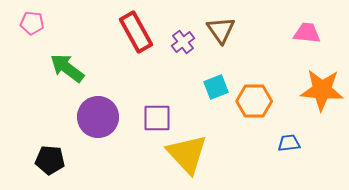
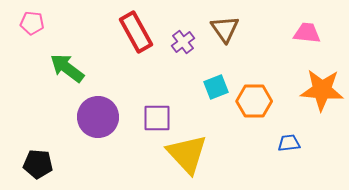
brown triangle: moved 4 px right, 1 px up
black pentagon: moved 12 px left, 4 px down
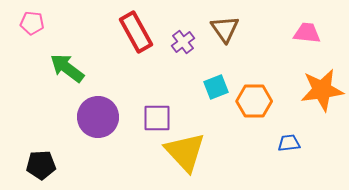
orange star: rotated 12 degrees counterclockwise
yellow triangle: moved 2 px left, 2 px up
black pentagon: moved 3 px right, 1 px down; rotated 8 degrees counterclockwise
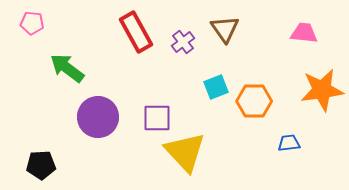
pink trapezoid: moved 3 px left
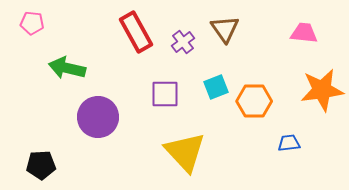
green arrow: rotated 24 degrees counterclockwise
purple square: moved 8 px right, 24 px up
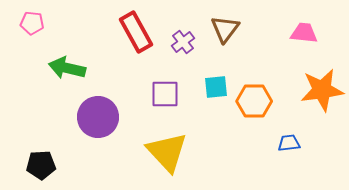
brown triangle: rotated 12 degrees clockwise
cyan square: rotated 15 degrees clockwise
yellow triangle: moved 18 px left
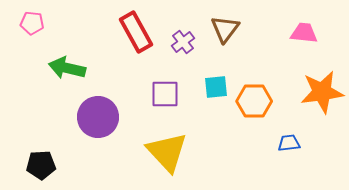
orange star: moved 2 px down
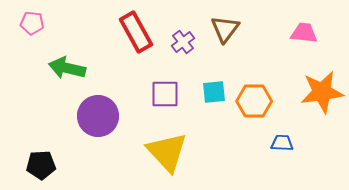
cyan square: moved 2 px left, 5 px down
purple circle: moved 1 px up
blue trapezoid: moved 7 px left; rotated 10 degrees clockwise
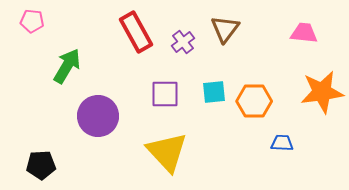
pink pentagon: moved 2 px up
green arrow: moved 2 px up; rotated 108 degrees clockwise
